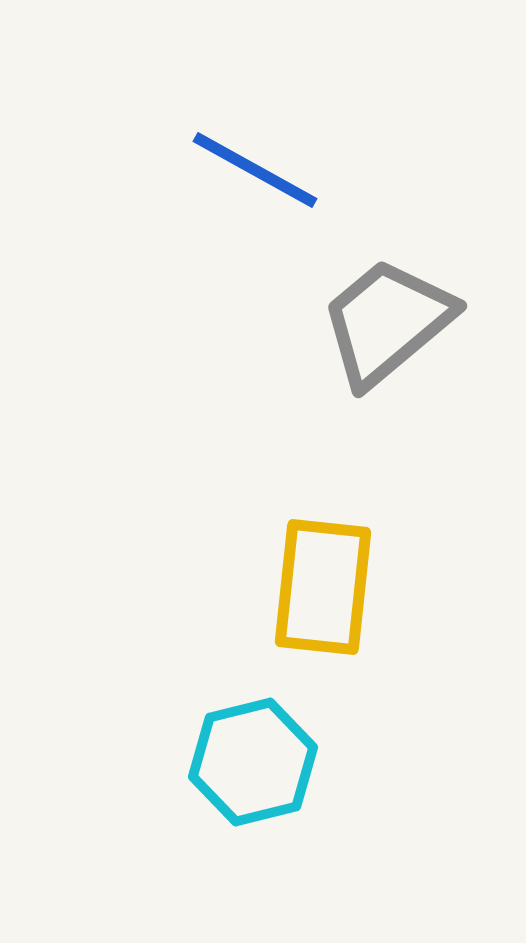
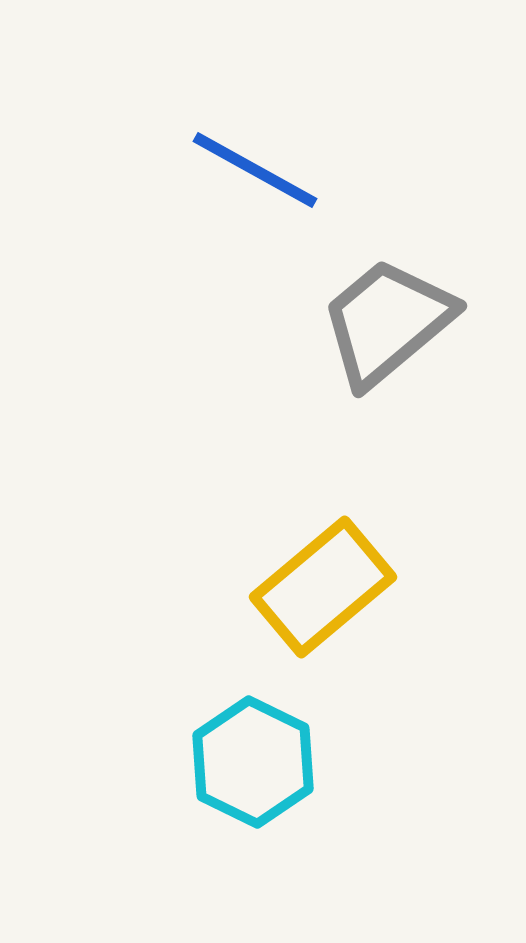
yellow rectangle: rotated 44 degrees clockwise
cyan hexagon: rotated 20 degrees counterclockwise
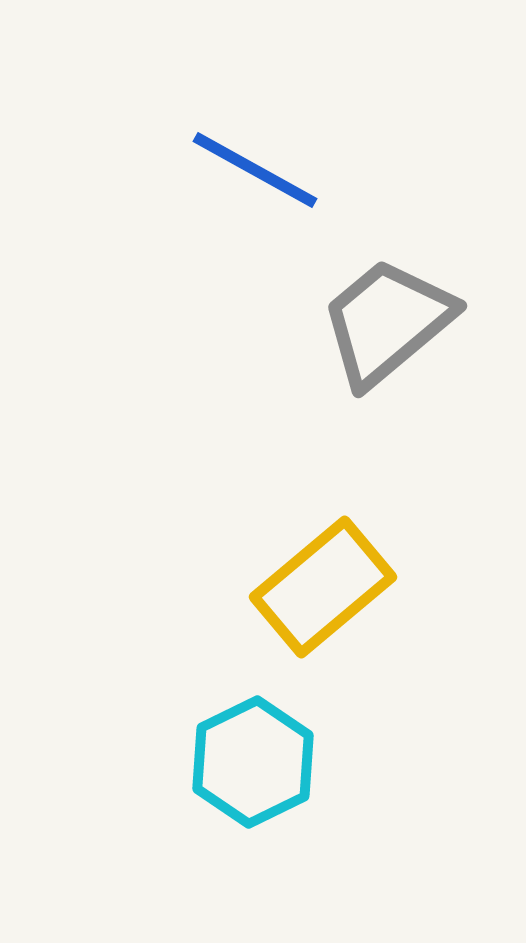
cyan hexagon: rotated 8 degrees clockwise
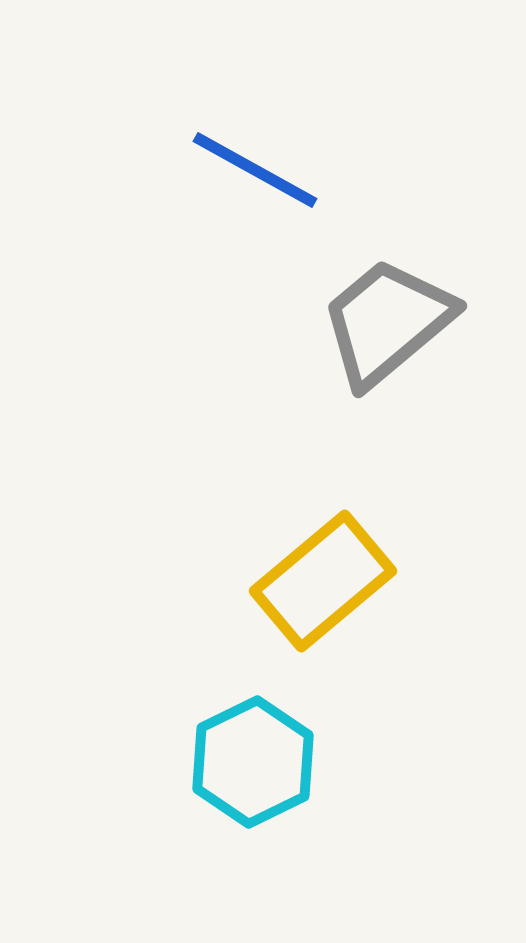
yellow rectangle: moved 6 px up
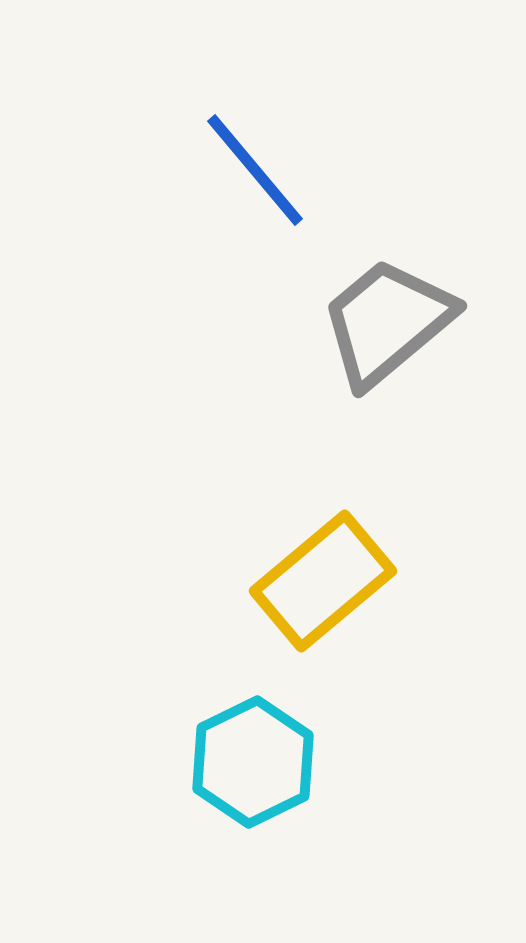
blue line: rotated 21 degrees clockwise
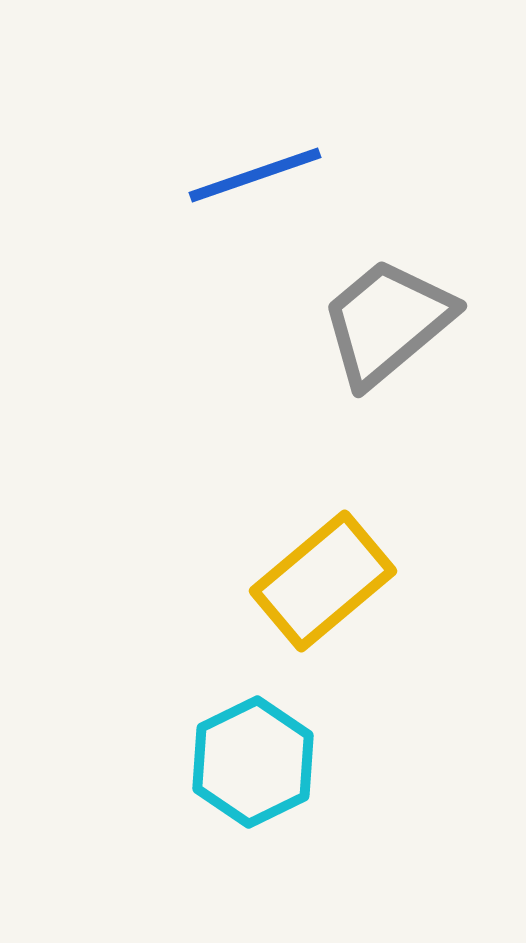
blue line: moved 5 px down; rotated 69 degrees counterclockwise
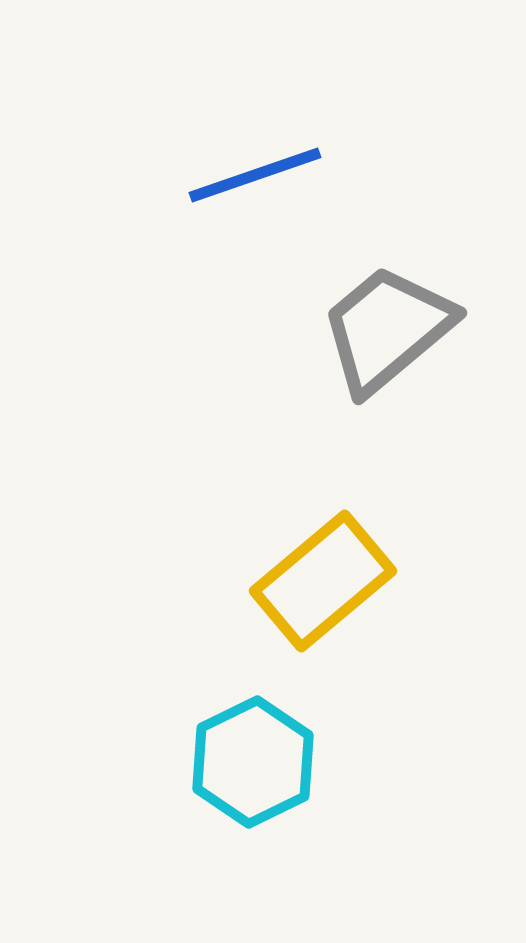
gray trapezoid: moved 7 px down
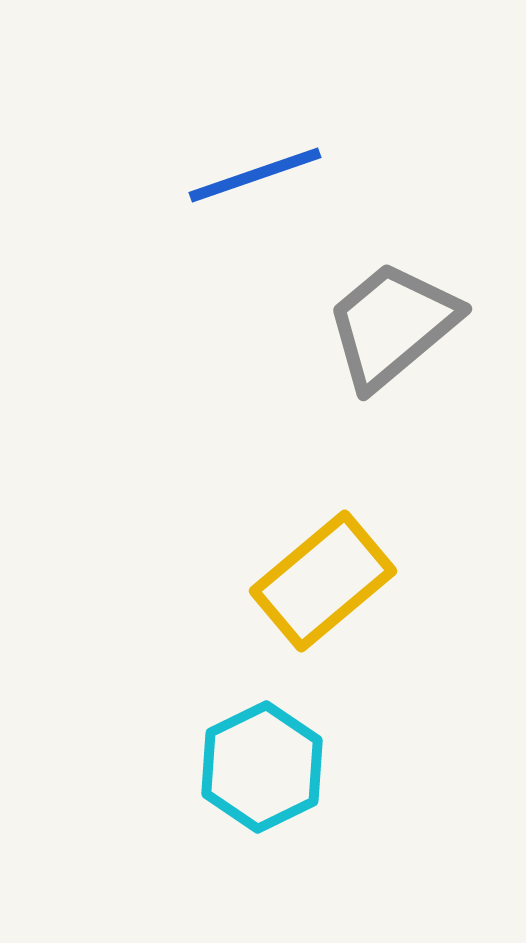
gray trapezoid: moved 5 px right, 4 px up
cyan hexagon: moved 9 px right, 5 px down
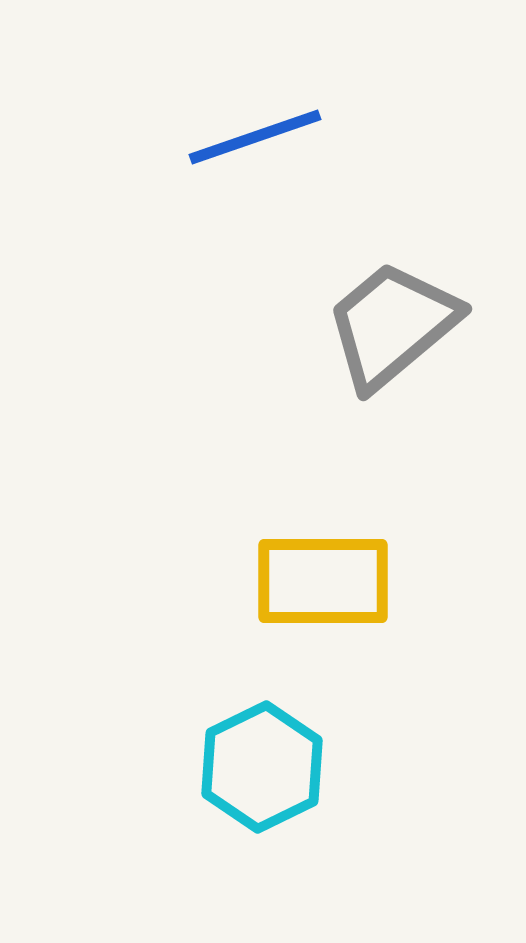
blue line: moved 38 px up
yellow rectangle: rotated 40 degrees clockwise
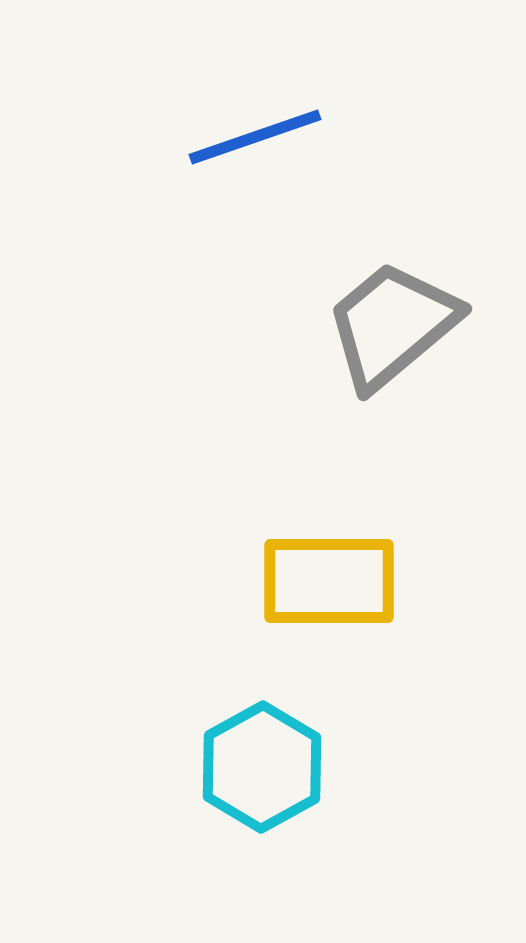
yellow rectangle: moved 6 px right
cyan hexagon: rotated 3 degrees counterclockwise
